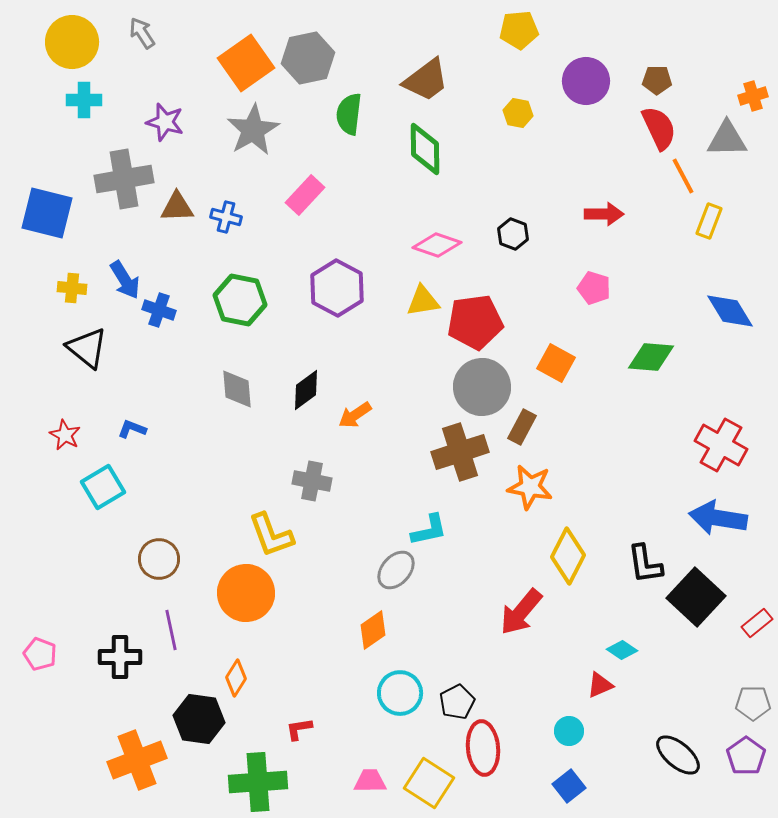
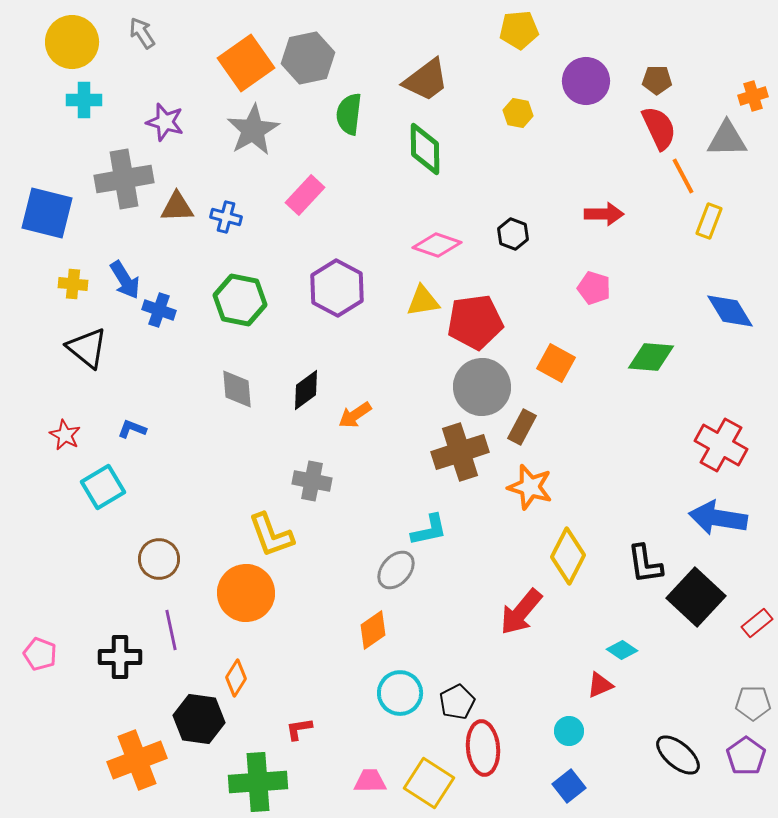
yellow cross at (72, 288): moved 1 px right, 4 px up
orange star at (530, 487): rotated 6 degrees clockwise
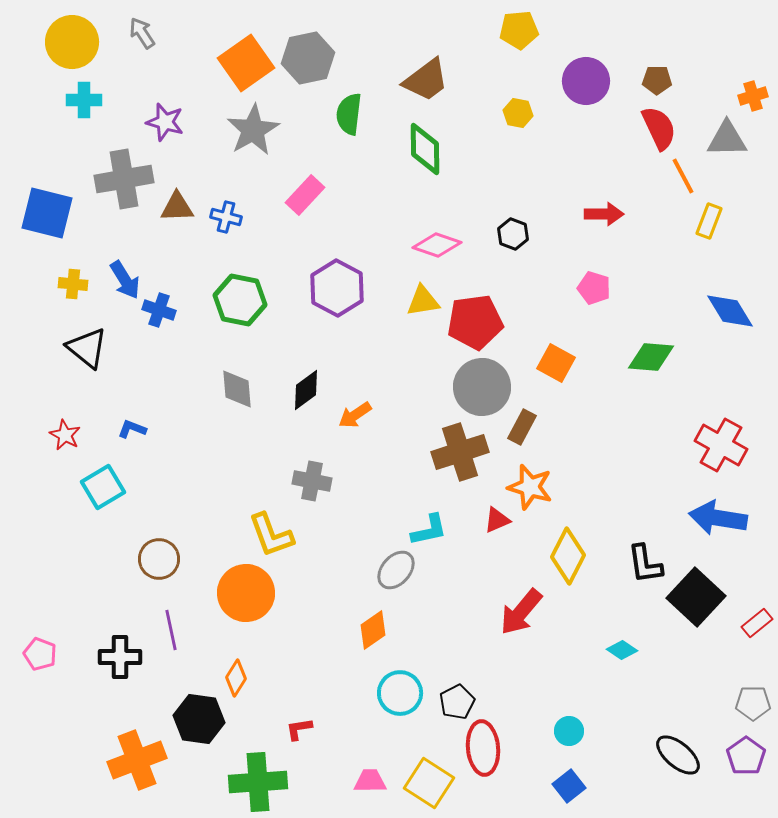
red triangle at (600, 685): moved 103 px left, 165 px up
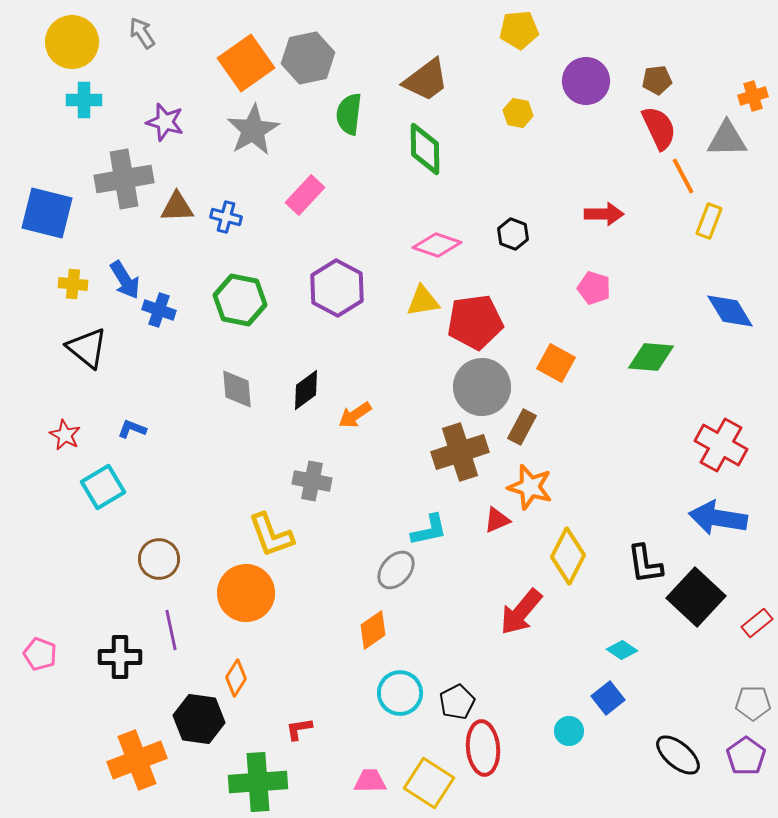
brown pentagon at (657, 80): rotated 8 degrees counterclockwise
blue square at (569, 786): moved 39 px right, 88 px up
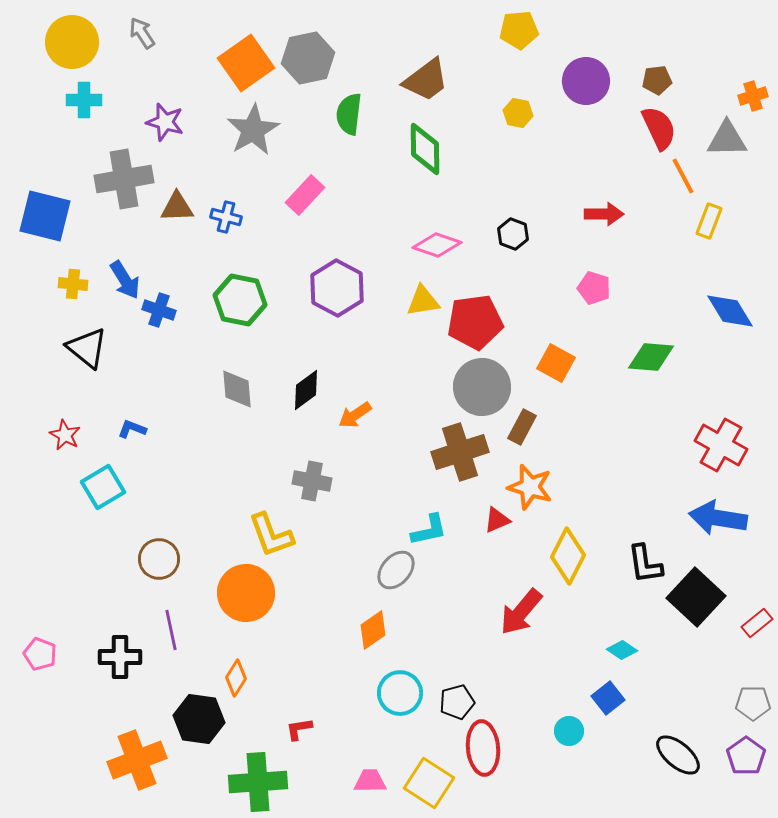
blue square at (47, 213): moved 2 px left, 3 px down
black pentagon at (457, 702): rotated 12 degrees clockwise
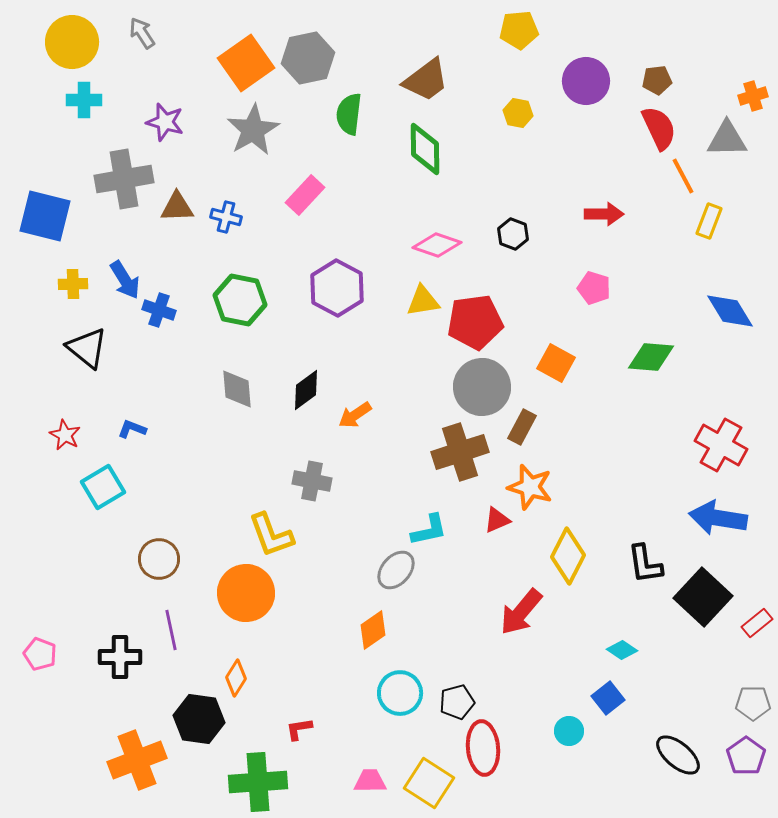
yellow cross at (73, 284): rotated 8 degrees counterclockwise
black square at (696, 597): moved 7 px right
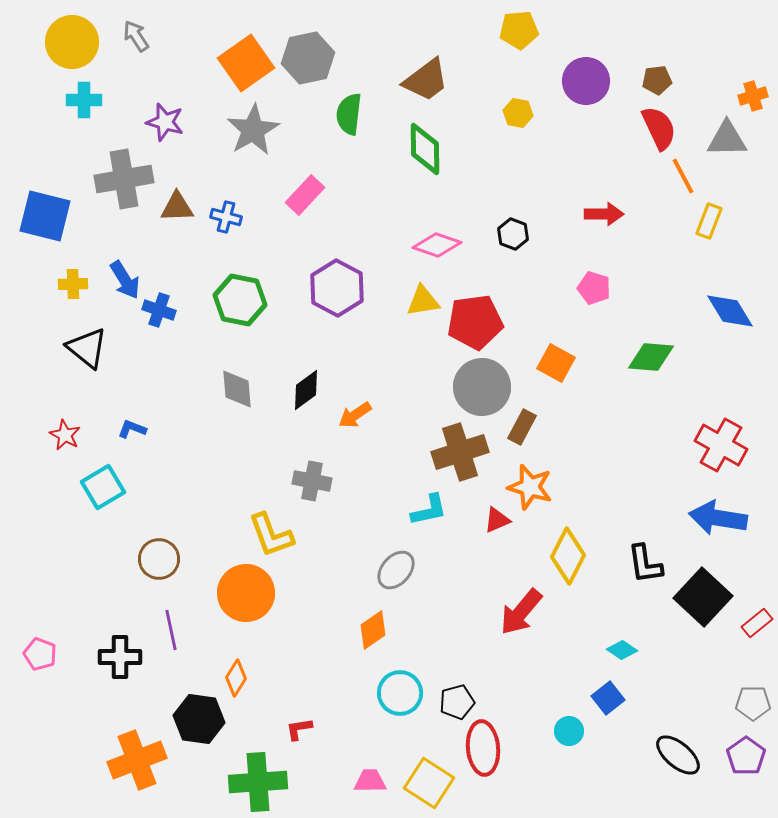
gray arrow at (142, 33): moved 6 px left, 3 px down
cyan L-shape at (429, 530): moved 20 px up
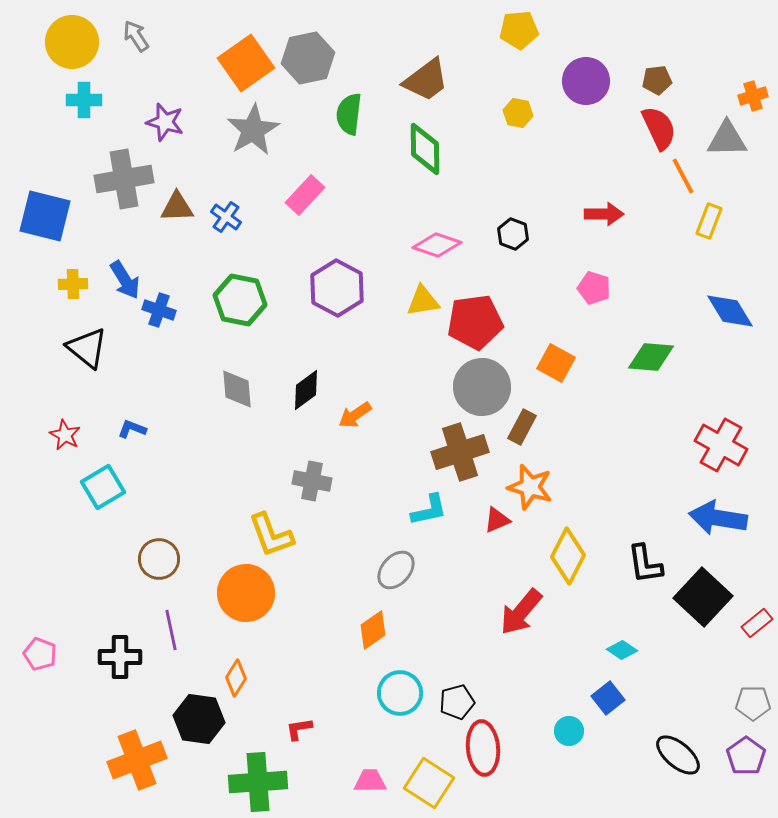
blue cross at (226, 217): rotated 20 degrees clockwise
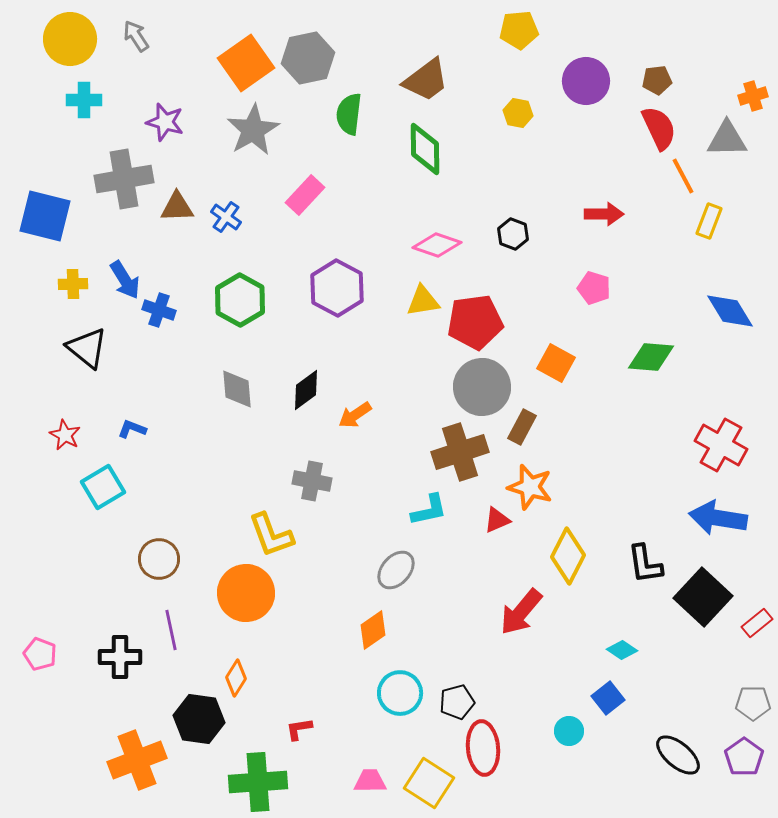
yellow circle at (72, 42): moved 2 px left, 3 px up
green hexagon at (240, 300): rotated 18 degrees clockwise
purple pentagon at (746, 756): moved 2 px left, 1 px down
